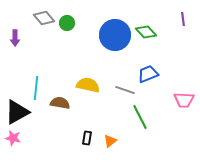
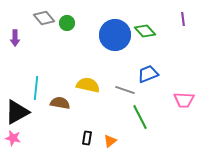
green diamond: moved 1 px left, 1 px up
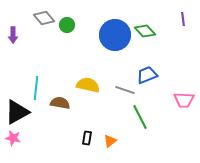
green circle: moved 2 px down
purple arrow: moved 2 px left, 3 px up
blue trapezoid: moved 1 px left, 1 px down
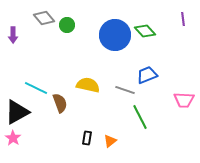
cyan line: rotated 70 degrees counterclockwise
brown semicircle: rotated 60 degrees clockwise
pink star: rotated 21 degrees clockwise
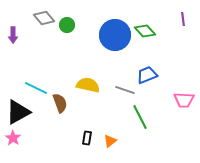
black triangle: moved 1 px right
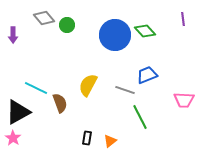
yellow semicircle: rotated 75 degrees counterclockwise
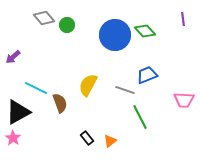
purple arrow: moved 22 px down; rotated 49 degrees clockwise
black rectangle: rotated 48 degrees counterclockwise
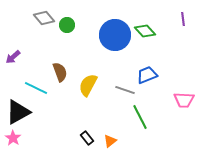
brown semicircle: moved 31 px up
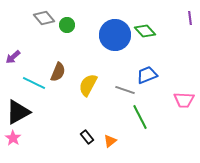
purple line: moved 7 px right, 1 px up
brown semicircle: moved 2 px left; rotated 42 degrees clockwise
cyan line: moved 2 px left, 5 px up
black rectangle: moved 1 px up
